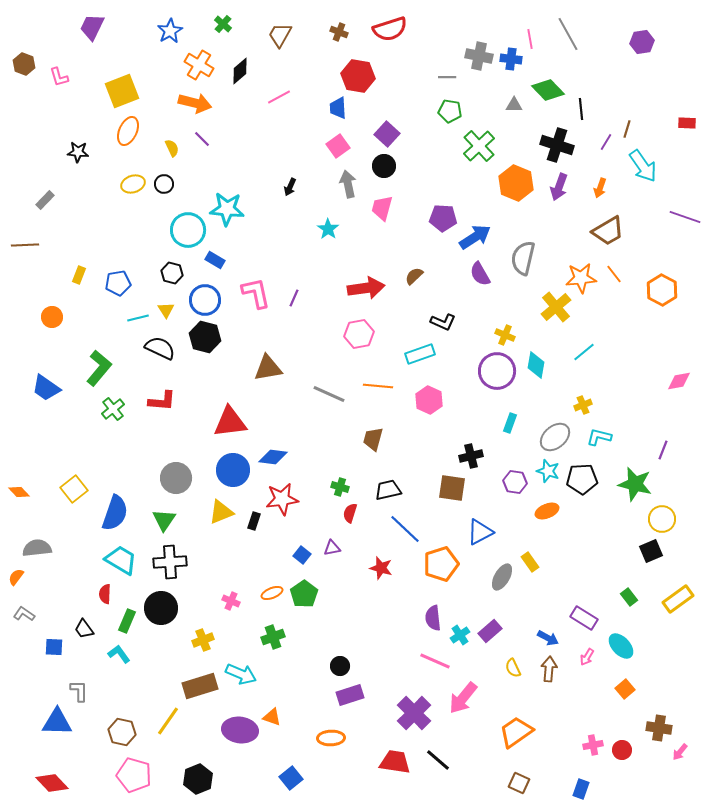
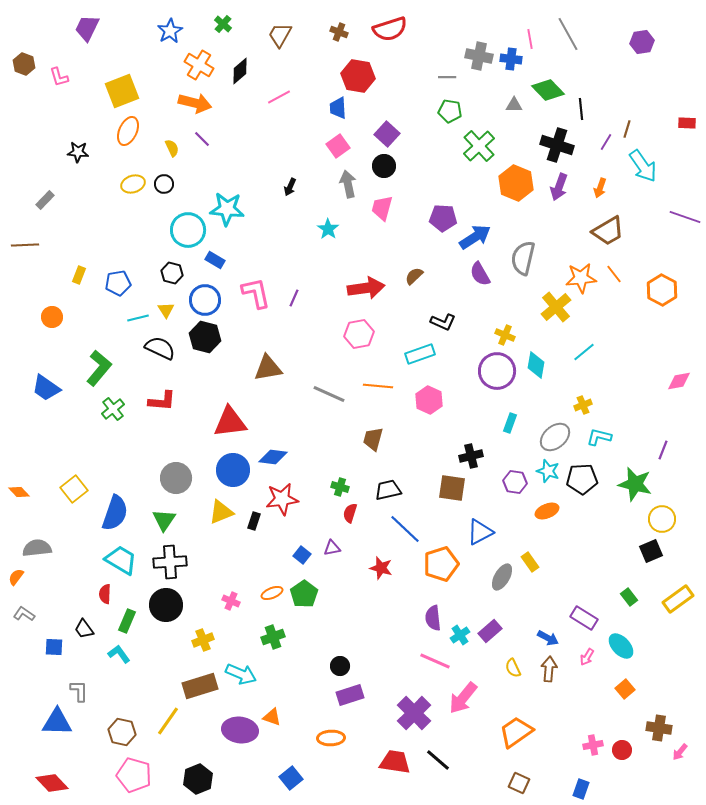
purple trapezoid at (92, 27): moved 5 px left, 1 px down
black circle at (161, 608): moved 5 px right, 3 px up
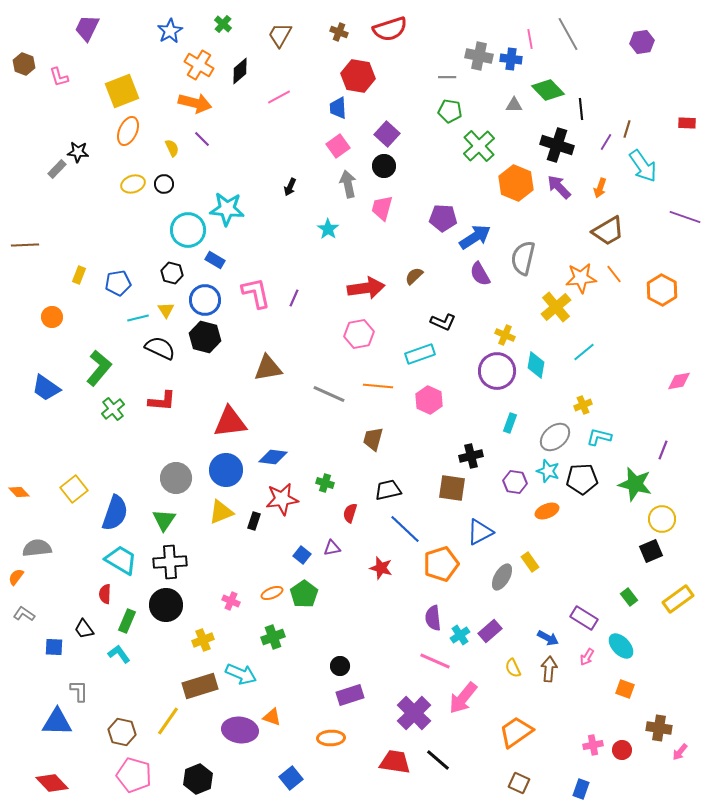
purple arrow at (559, 187): rotated 116 degrees clockwise
gray rectangle at (45, 200): moved 12 px right, 31 px up
blue circle at (233, 470): moved 7 px left
green cross at (340, 487): moved 15 px left, 4 px up
orange square at (625, 689): rotated 30 degrees counterclockwise
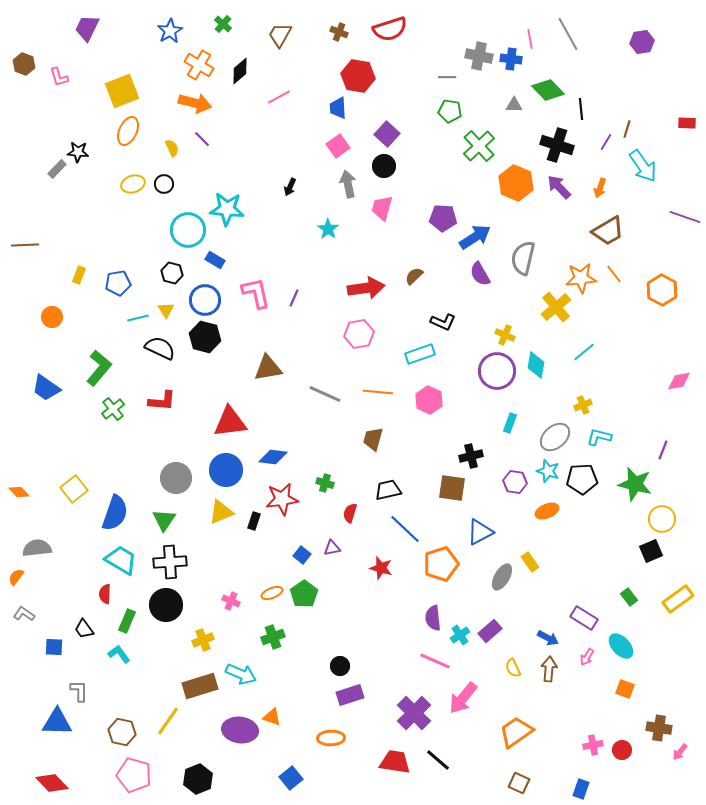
orange line at (378, 386): moved 6 px down
gray line at (329, 394): moved 4 px left
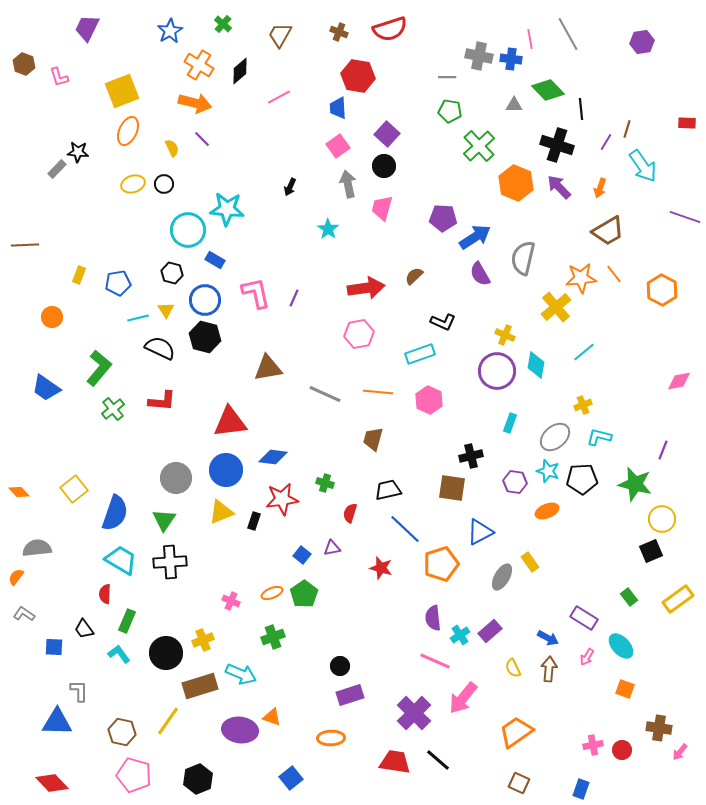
black circle at (166, 605): moved 48 px down
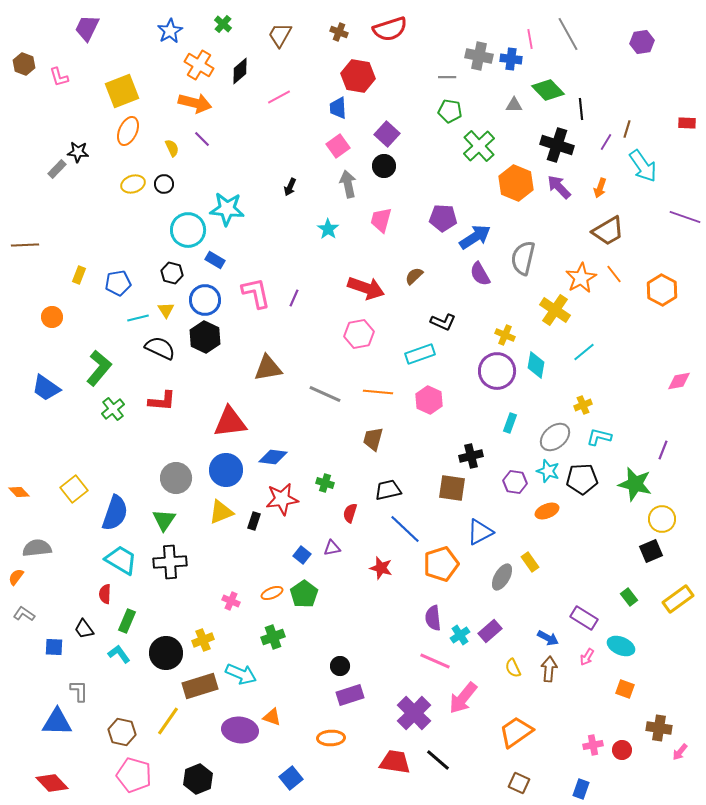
pink trapezoid at (382, 208): moved 1 px left, 12 px down
orange star at (581, 278): rotated 24 degrees counterclockwise
red arrow at (366, 288): rotated 27 degrees clockwise
yellow cross at (556, 307): moved 1 px left, 3 px down; rotated 16 degrees counterclockwise
black hexagon at (205, 337): rotated 12 degrees clockwise
cyan ellipse at (621, 646): rotated 24 degrees counterclockwise
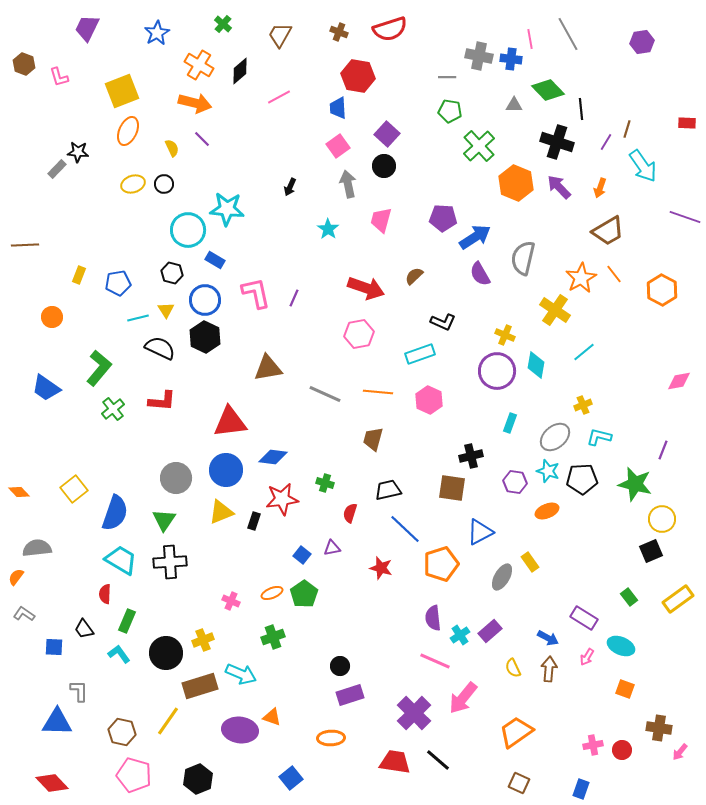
blue star at (170, 31): moved 13 px left, 2 px down
black cross at (557, 145): moved 3 px up
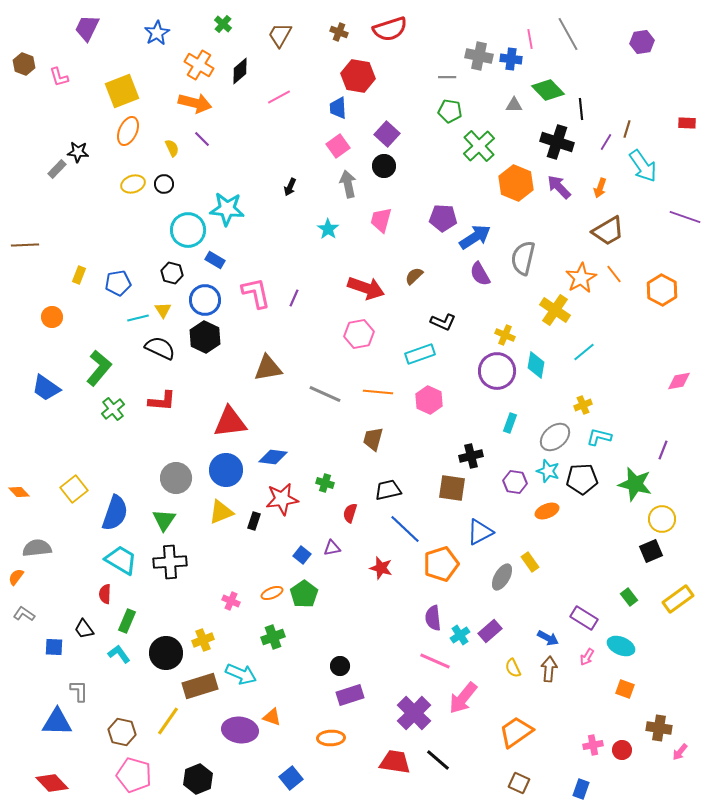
yellow triangle at (166, 310): moved 3 px left
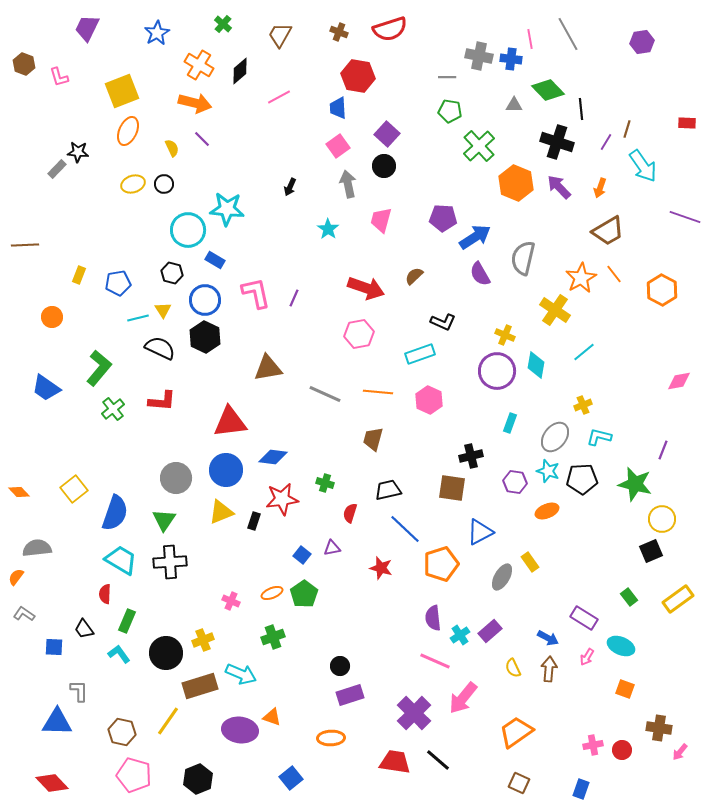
gray ellipse at (555, 437): rotated 12 degrees counterclockwise
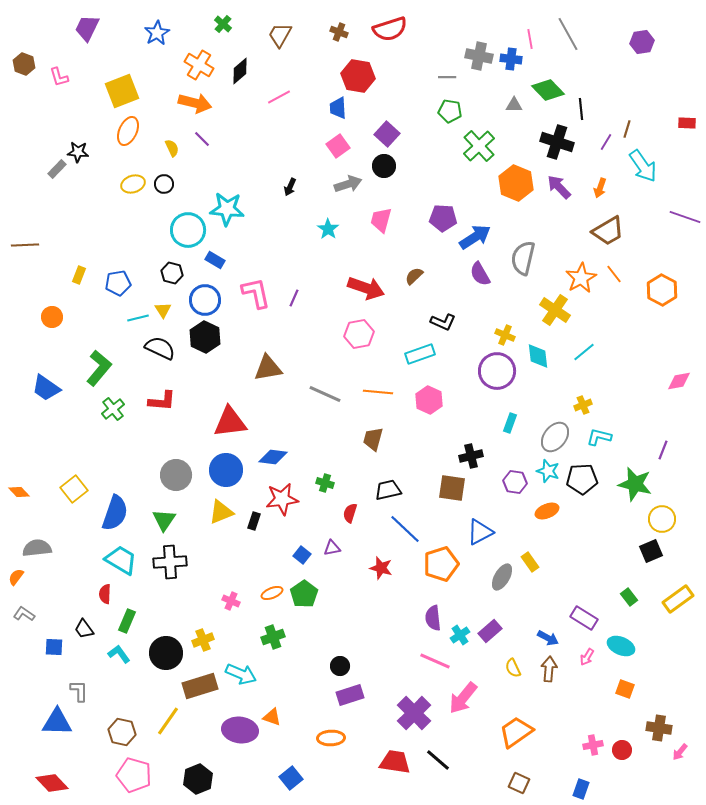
gray arrow at (348, 184): rotated 84 degrees clockwise
cyan diamond at (536, 365): moved 2 px right, 9 px up; rotated 16 degrees counterclockwise
gray circle at (176, 478): moved 3 px up
